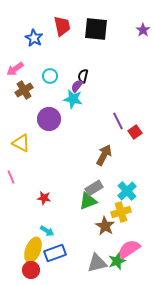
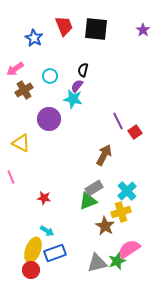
red trapezoid: moved 2 px right; rotated 10 degrees counterclockwise
black semicircle: moved 6 px up
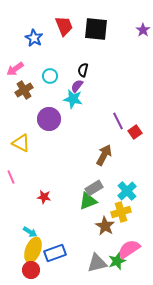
red star: moved 1 px up
cyan arrow: moved 17 px left, 1 px down
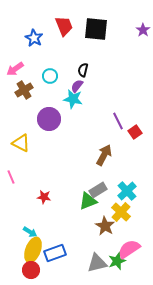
gray rectangle: moved 4 px right, 2 px down
yellow cross: rotated 30 degrees counterclockwise
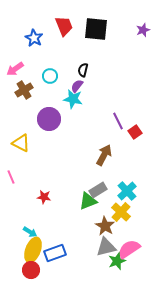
purple star: rotated 16 degrees clockwise
gray triangle: moved 9 px right, 16 px up
